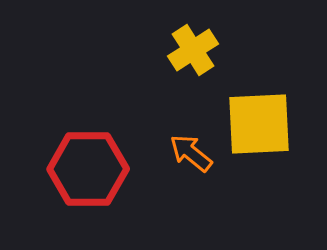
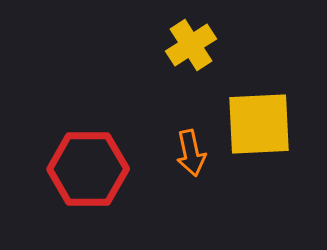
yellow cross: moved 2 px left, 5 px up
orange arrow: rotated 141 degrees counterclockwise
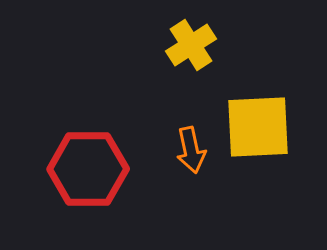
yellow square: moved 1 px left, 3 px down
orange arrow: moved 3 px up
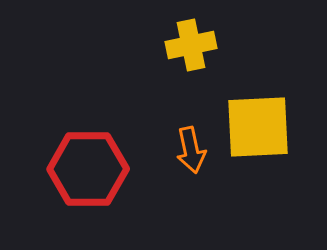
yellow cross: rotated 21 degrees clockwise
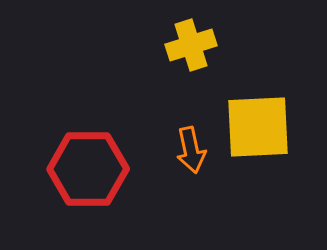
yellow cross: rotated 6 degrees counterclockwise
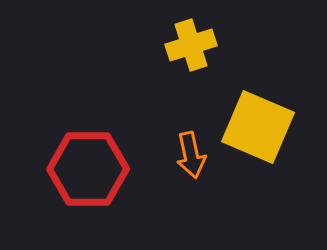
yellow square: rotated 26 degrees clockwise
orange arrow: moved 5 px down
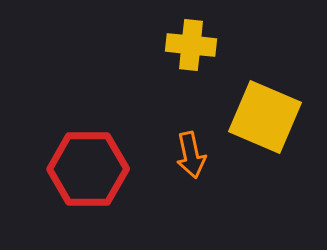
yellow cross: rotated 24 degrees clockwise
yellow square: moved 7 px right, 10 px up
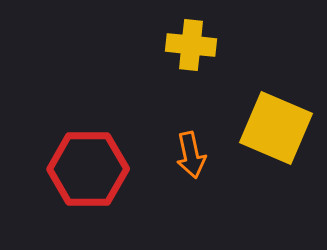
yellow square: moved 11 px right, 11 px down
